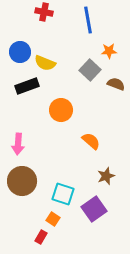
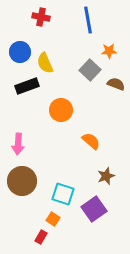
red cross: moved 3 px left, 5 px down
yellow semicircle: rotated 45 degrees clockwise
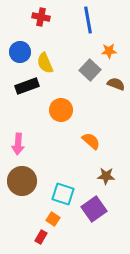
brown star: rotated 24 degrees clockwise
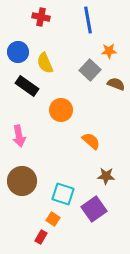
blue circle: moved 2 px left
black rectangle: rotated 55 degrees clockwise
pink arrow: moved 1 px right, 8 px up; rotated 15 degrees counterclockwise
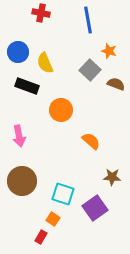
red cross: moved 4 px up
orange star: rotated 21 degrees clockwise
black rectangle: rotated 15 degrees counterclockwise
brown star: moved 6 px right, 1 px down
purple square: moved 1 px right, 1 px up
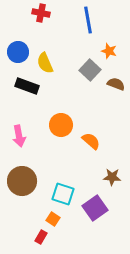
orange circle: moved 15 px down
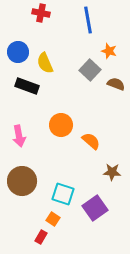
brown star: moved 5 px up
